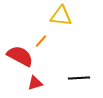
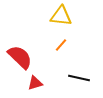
orange line: moved 20 px right, 4 px down
red semicircle: moved 1 px down; rotated 16 degrees clockwise
black line: rotated 15 degrees clockwise
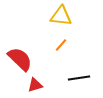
red semicircle: moved 2 px down
black line: rotated 20 degrees counterclockwise
red triangle: moved 2 px down
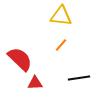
red triangle: moved 2 px up; rotated 14 degrees clockwise
